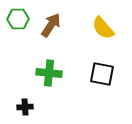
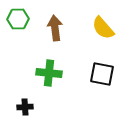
brown arrow: moved 4 px right, 3 px down; rotated 40 degrees counterclockwise
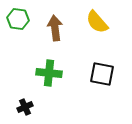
green hexagon: rotated 10 degrees clockwise
yellow semicircle: moved 6 px left, 6 px up
black cross: rotated 21 degrees counterclockwise
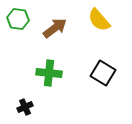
yellow semicircle: moved 2 px right, 2 px up
brown arrow: rotated 60 degrees clockwise
black square: moved 1 px right, 1 px up; rotated 20 degrees clockwise
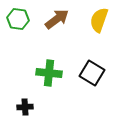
yellow semicircle: rotated 60 degrees clockwise
brown arrow: moved 2 px right, 9 px up
black square: moved 11 px left
black cross: rotated 21 degrees clockwise
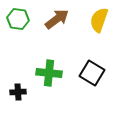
black cross: moved 7 px left, 15 px up
